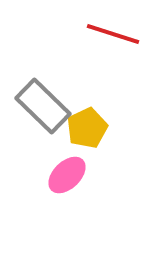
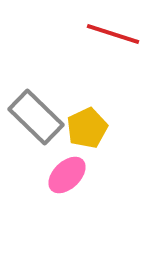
gray rectangle: moved 7 px left, 11 px down
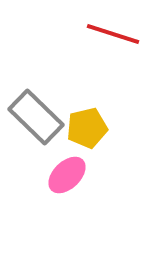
yellow pentagon: rotated 12 degrees clockwise
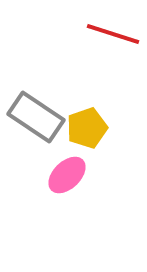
gray rectangle: rotated 10 degrees counterclockwise
yellow pentagon: rotated 6 degrees counterclockwise
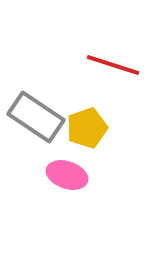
red line: moved 31 px down
pink ellipse: rotated 63 degrees clockwise
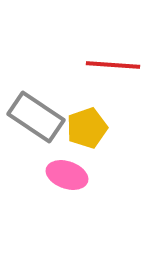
red line: rotated 14 degrees counterclockwise
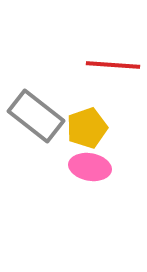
gray rectangle: moved 1 px up; rotated 4 degrees clockwise
pink ellipse: moved 23 px right, 8 px up; rotated 9 degrees counterclockwise
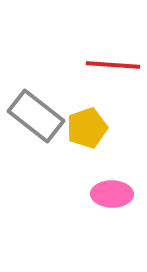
pink ellipse: moved 22 px right, 27 px down; rotated 9 degrees counterclockwise
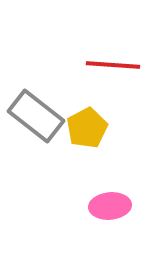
yellow pentagon: rotated 9 degrees counterclockwise
pink ellipse: moved 2 px left, 12 px down; rotated 6 degrees counterclockwise
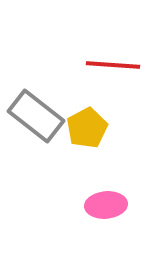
pink ellipse: moved 4 px left, 1 px up
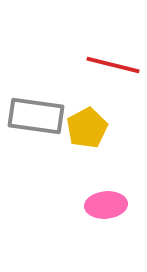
red line: rotated 10 degrees clockwise
gray rectangle: rotated 30 degrees counterclockwise
